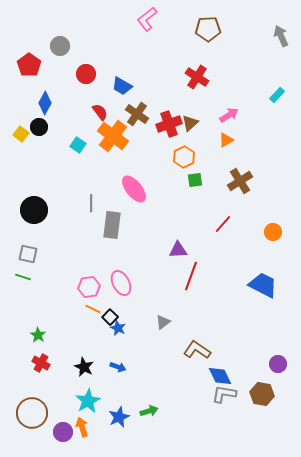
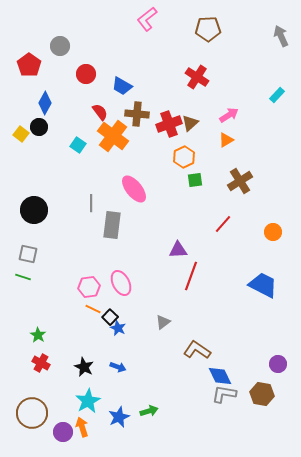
brown cross at (137, 114): rotated 30 degrees counterclockwise
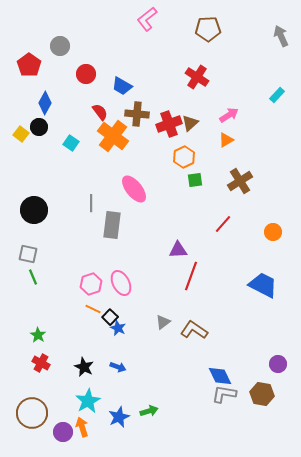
cyan square at (78, 145): moved 7 px left, 2 px up
green line at (23, 277): moved 10 px right; rotated 49 degrees clockwise
pink hexagon at (89, 287): moved 2 px right, 3 px up; rotated 10 degrees counterclockwise
brown L-shape at (197, 350): moved 3 px left, 20 px up
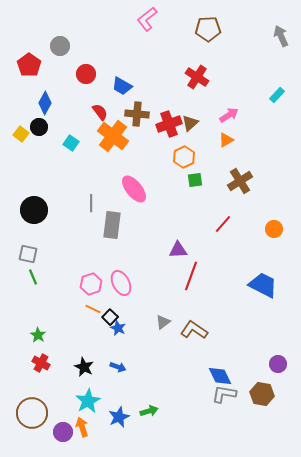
orange circle at (273, 232): moved 1 px right, 3 px up
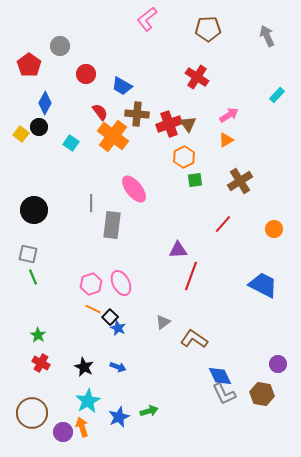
gray arrow at (281, 36): moved 14 px left
brown triangle at (190, 123): moved 2 px left, 1 px down; rotated 24 degrees counterclockwise
brown L-shape at (194, 330): moved 9 px down
gray L-shape at (224, 394): rotated 125 degrees counterclockwise
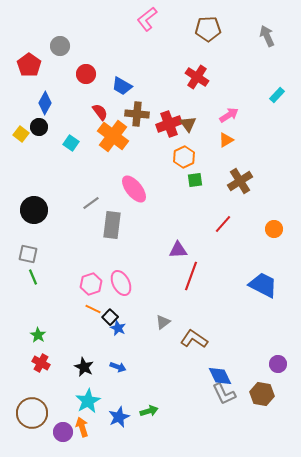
gray line at (91, 203): rotated 54 degrees clockwise
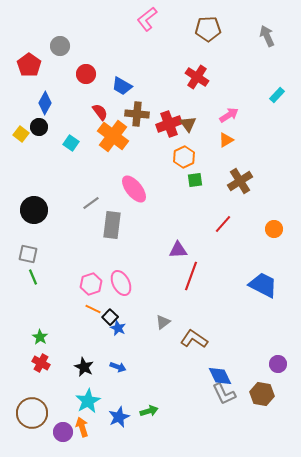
green star at (38, 335): moved 2 px right, 2 px down
